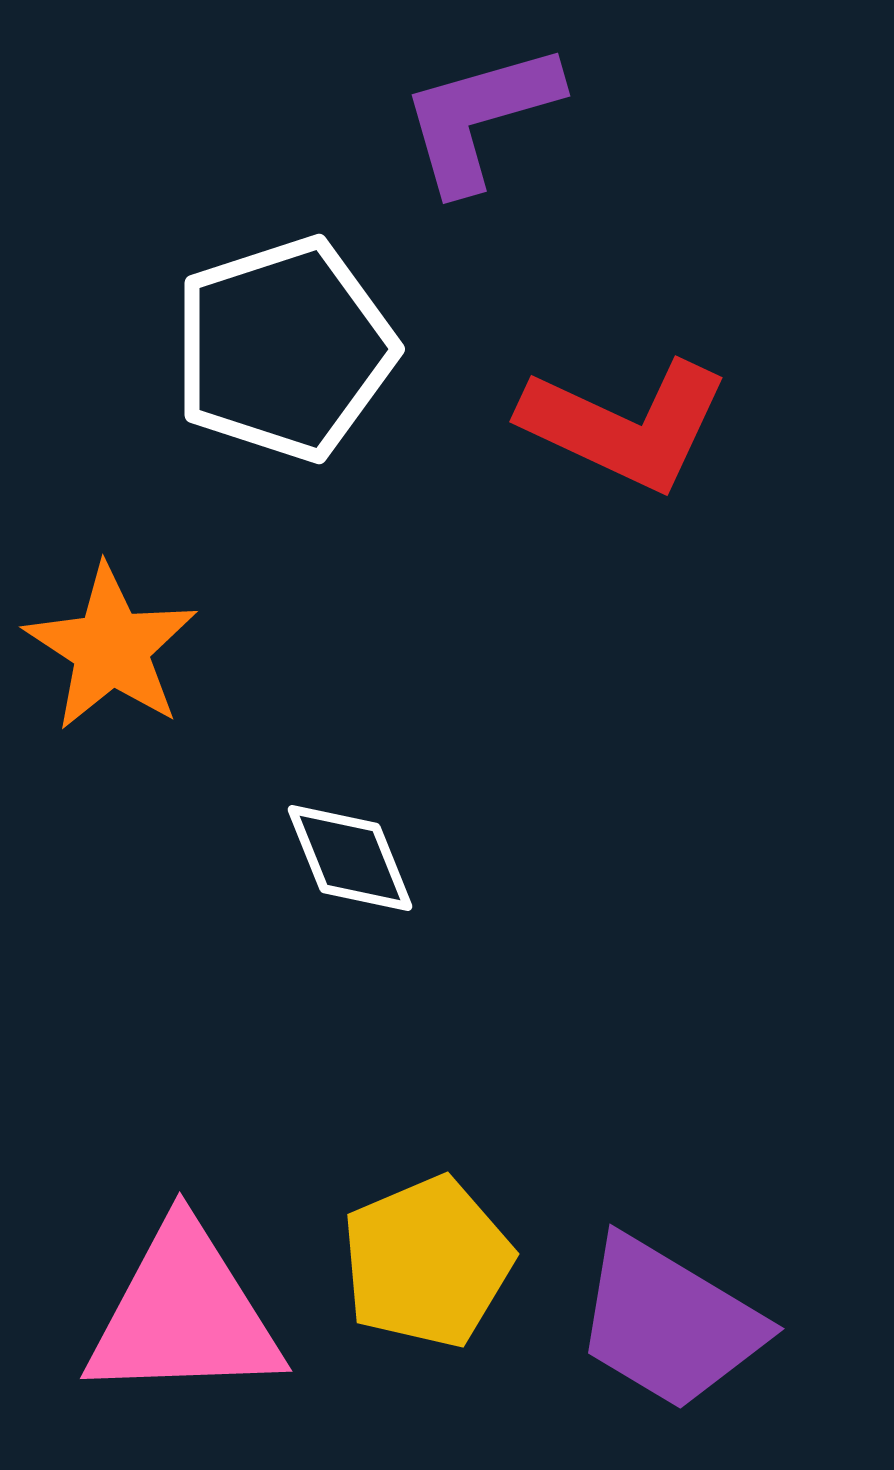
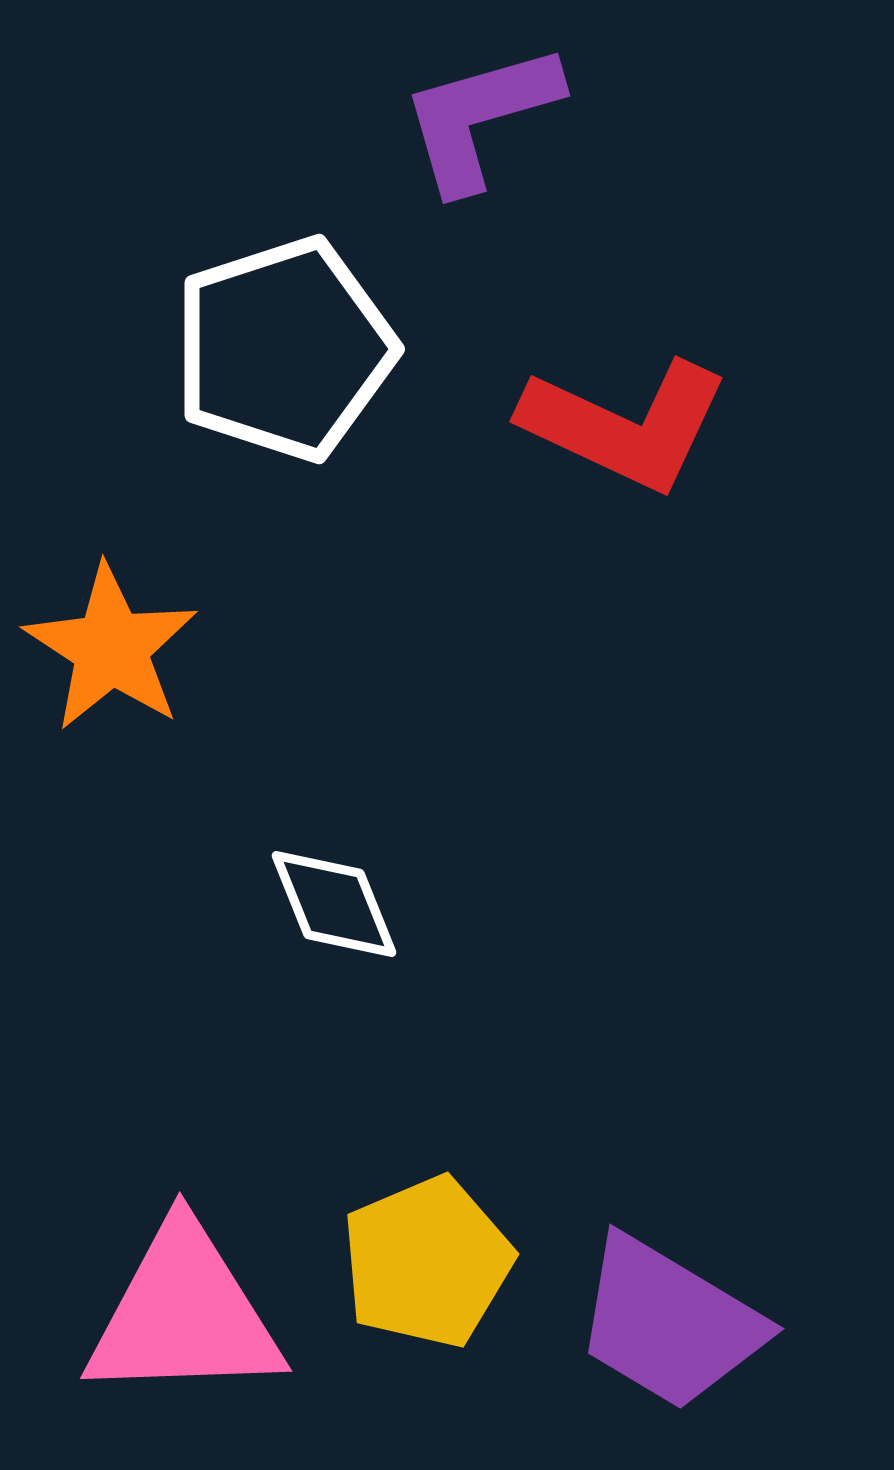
white diamond: moved 16 px left, 46 px down
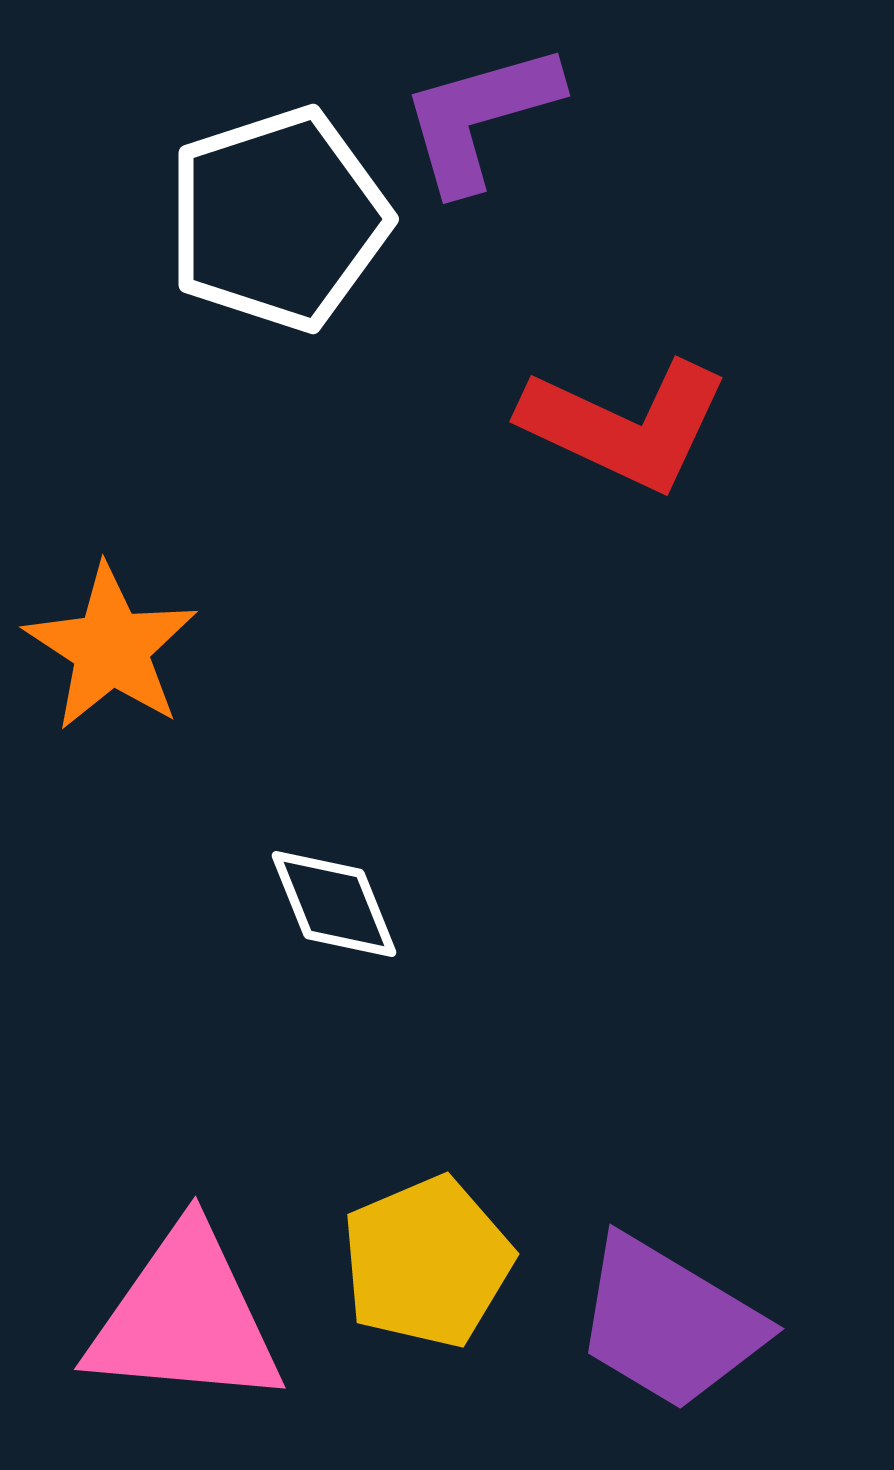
white pentagon: moved 6 px left, 130 px up
pink triangle: moved 1 px right, 4 px down; rotated 7 degrees clockwise
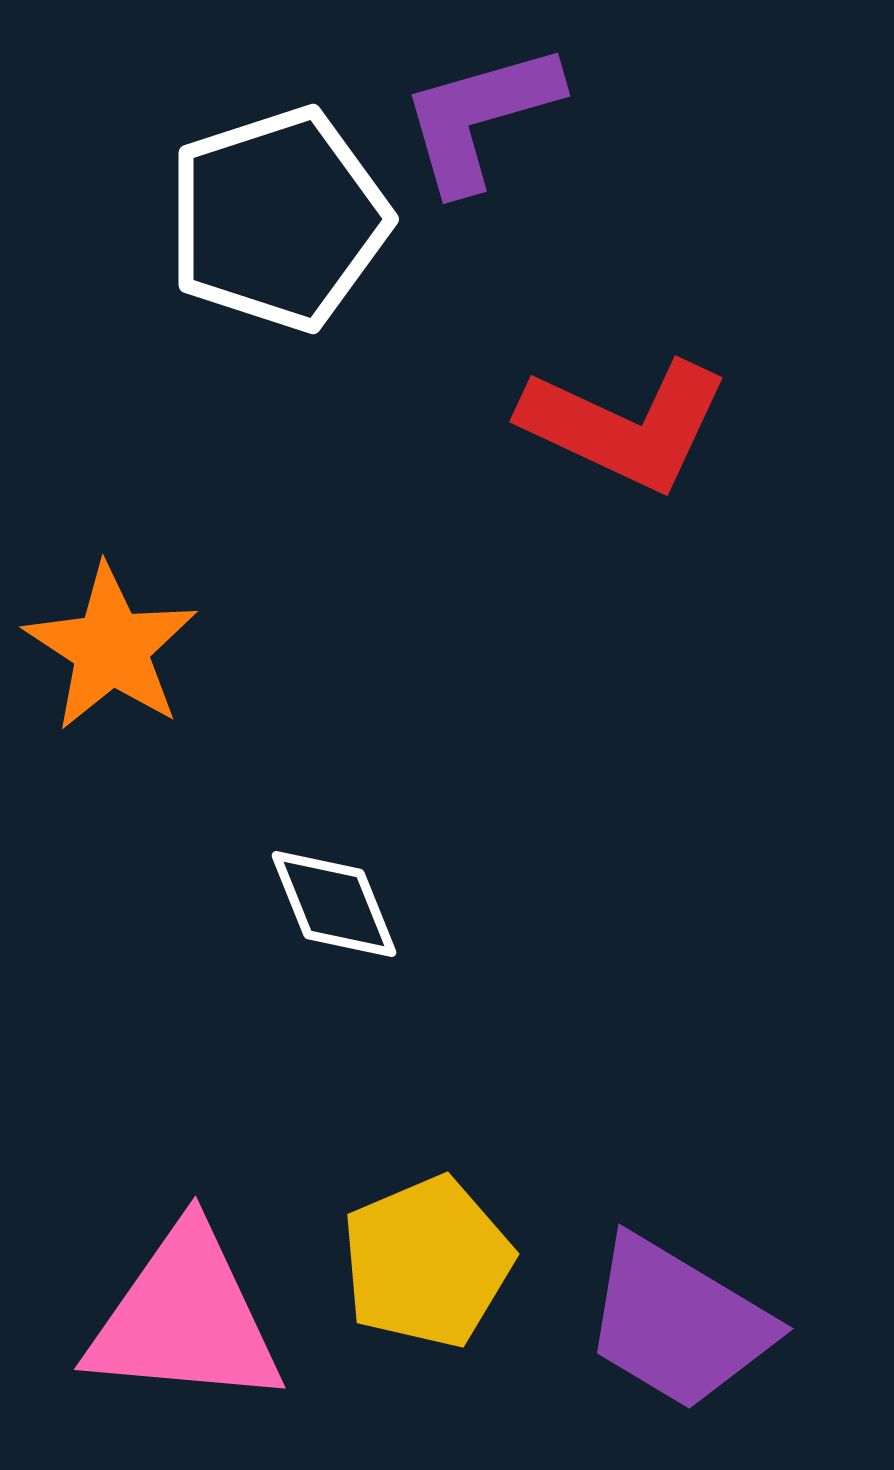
purple trapezoid: moved 9 px right
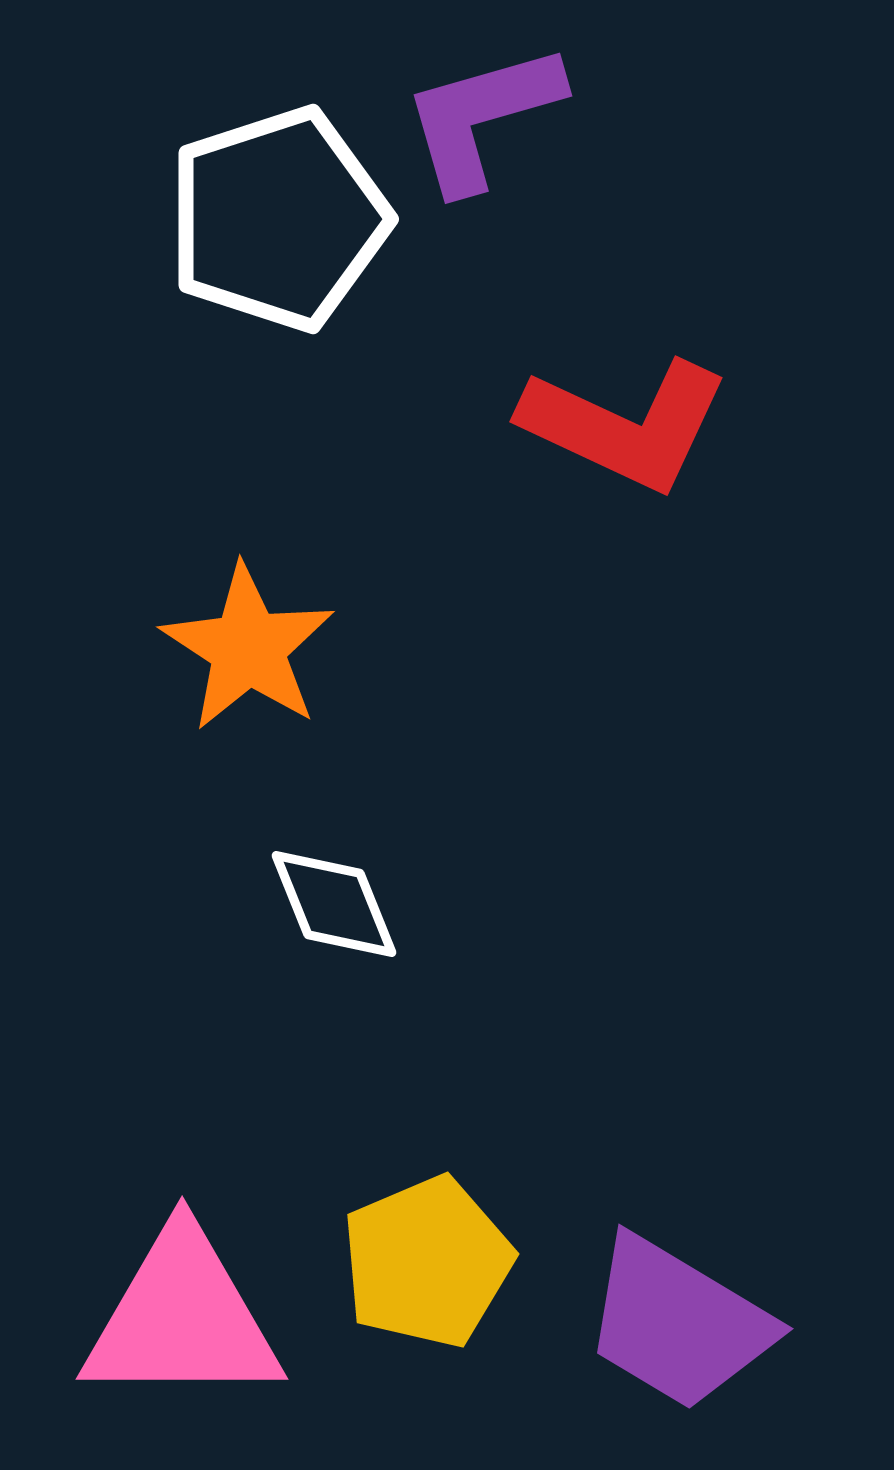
purple L-shape: moved 2 px right
orange star: moved 137 px right
pink triangle: moved 3 px left; rotated 5 degrees counterclockwise
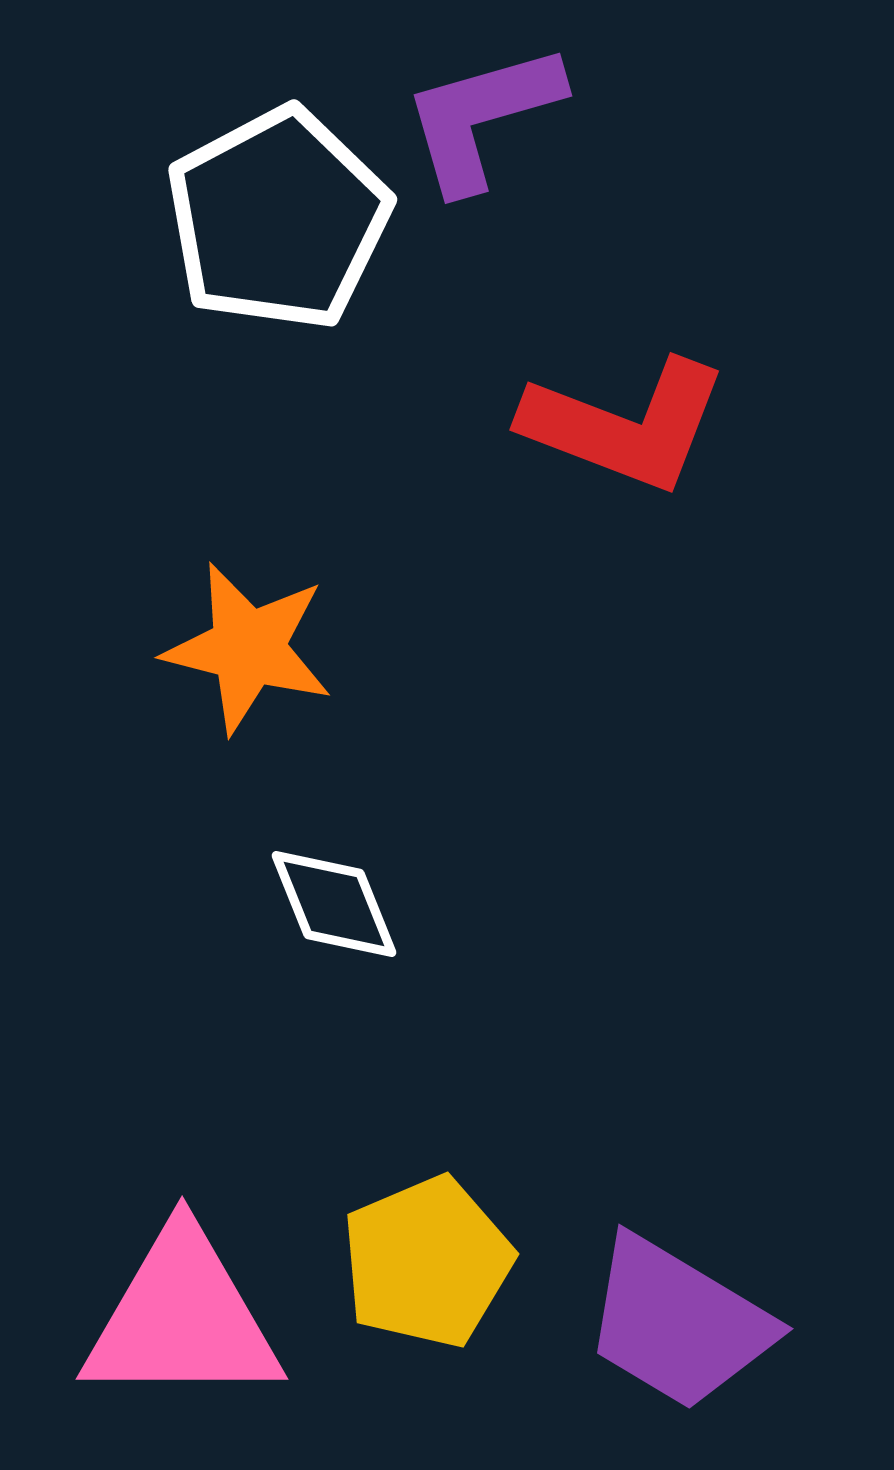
white pentagon: rotated 10 degrees counterclockwise
red L-shape: rotated 4 degrees counterclockwise
orange star: rotated 19 degrees counterclockwise
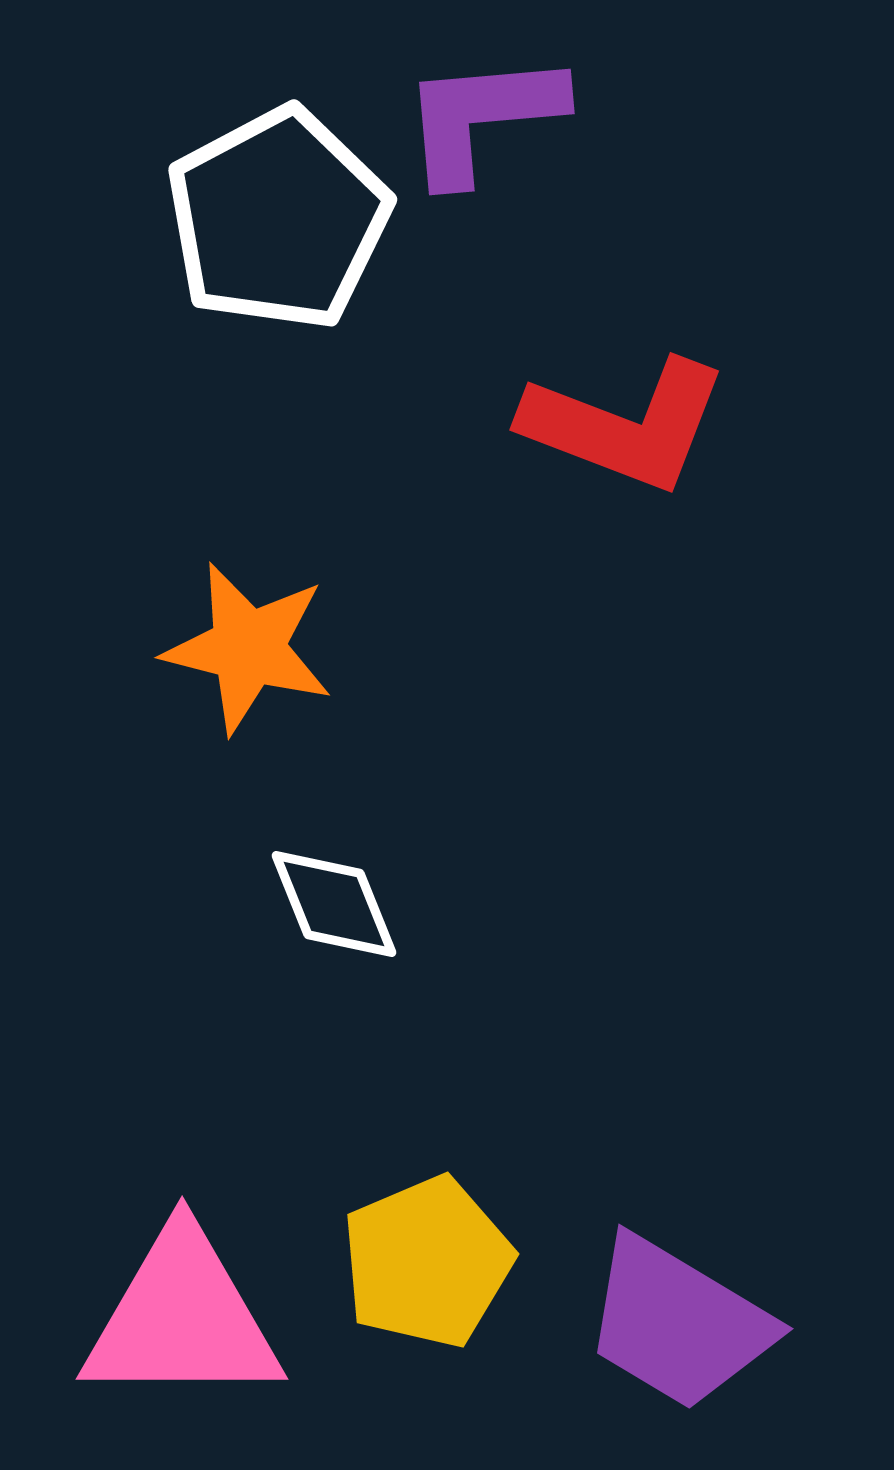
purple L-shape: rotated 11 degrees clockwise
